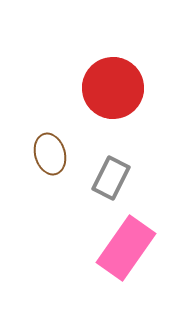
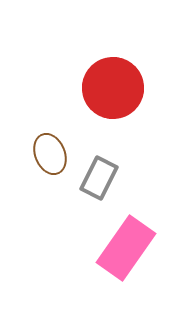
brown ellipse: rotated 6 degrees counterclockwise
gray rectangle: moved 12 px left
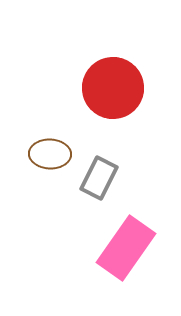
brown ellipse: rotated 66 degrees counterclockwise
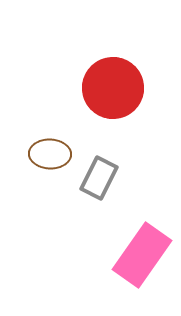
pink rectangle: moved 16 px right, 7 px down
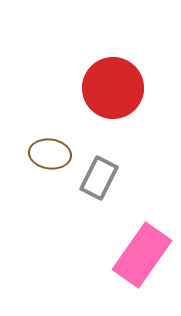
brown ellipse: rotated 6 degrees clockwise
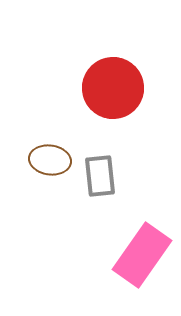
brown ellipse: moved 6 px down
gray rectangle: moved 1 px right, 2 px up; rotated 33 degrees counterclockwise
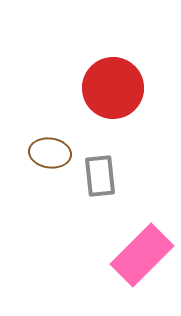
brown ellipse: moved 7 px up
pink rectangle: rotated 10 degrees clockwise
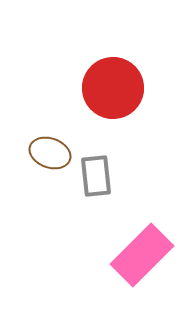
brown ellipse: rotated 12 degrees clockwise
gray rectangle: moved 4 px left
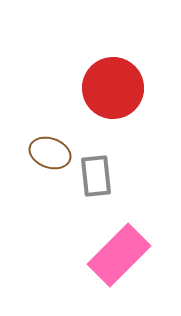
pink rectangle: moved 23 px left
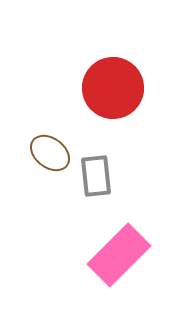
brown ellipse: rotated 18 degrees clockwise
